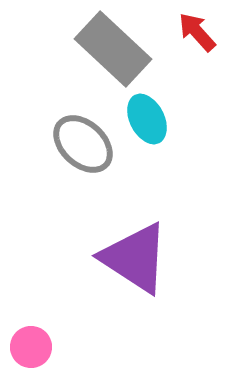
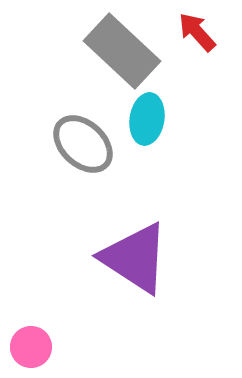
gray rectangle: moved 9 px right, 2 px down
cyan ellipse: rotated 36 degrees clockwise
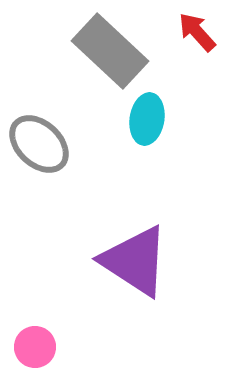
gray rectangle: moved 12 px left
gray ellipse: moved 44 px left
purple triangle: moved 3 px down
pink circle: moved 4 px right
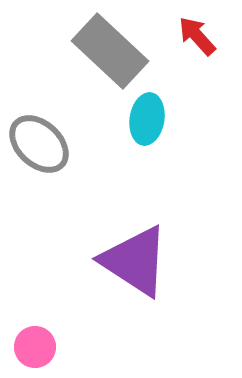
red arrow: moved 4 px down
